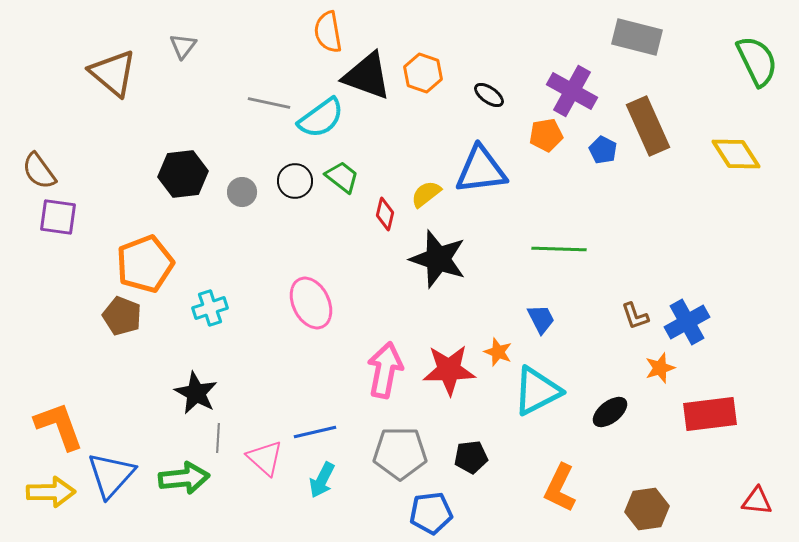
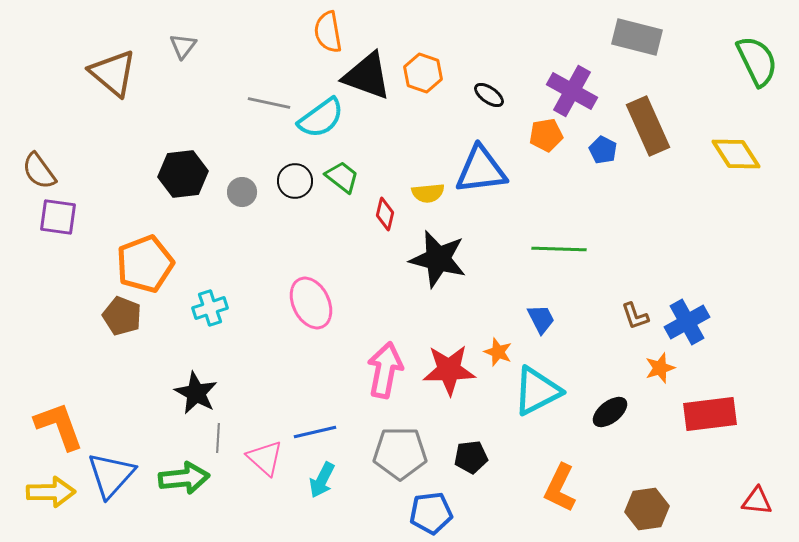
yellow semicircle at (426, 194): moved 2 px right, 1 px up; rotated 148 degrees counterclockwise
black star at (438, 259): rotated 4 degrees counterclockwise
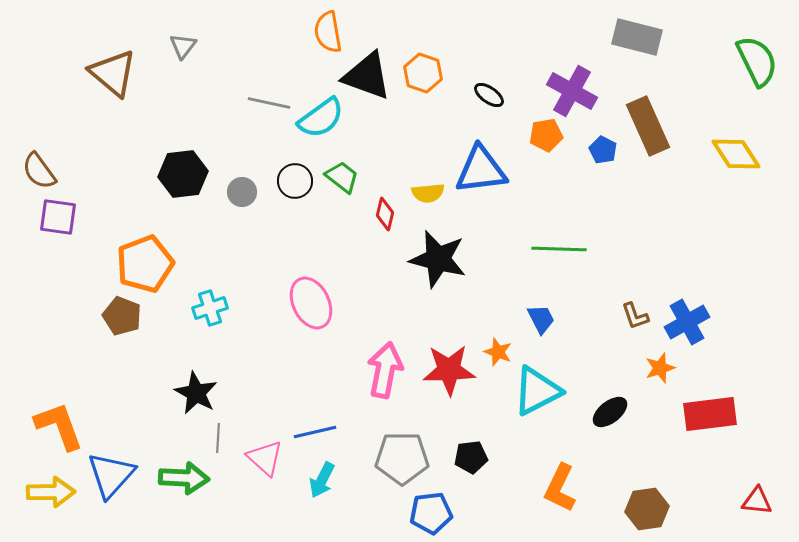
gray pentagon at (400, 453): moved 2 px right, 5 px down
green arrow at (184, 478): rotated 9 degrees clockwise
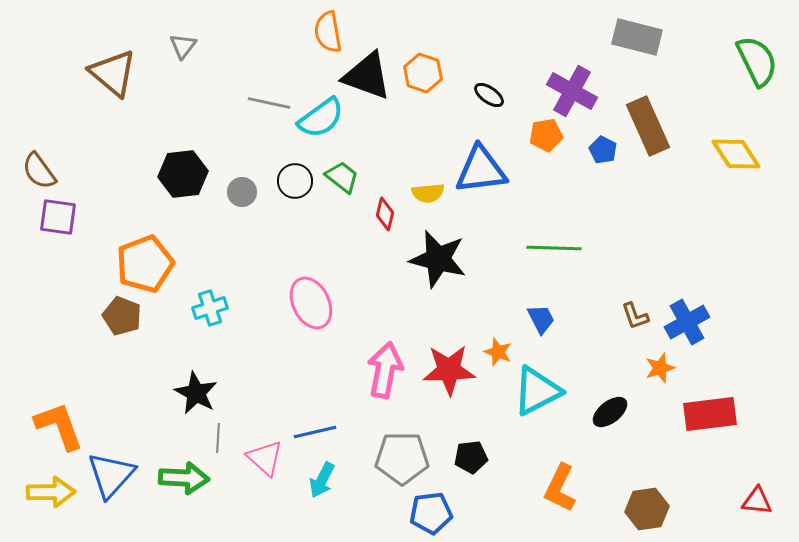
green line at (559, 249): moved 5 px left, 1 px up
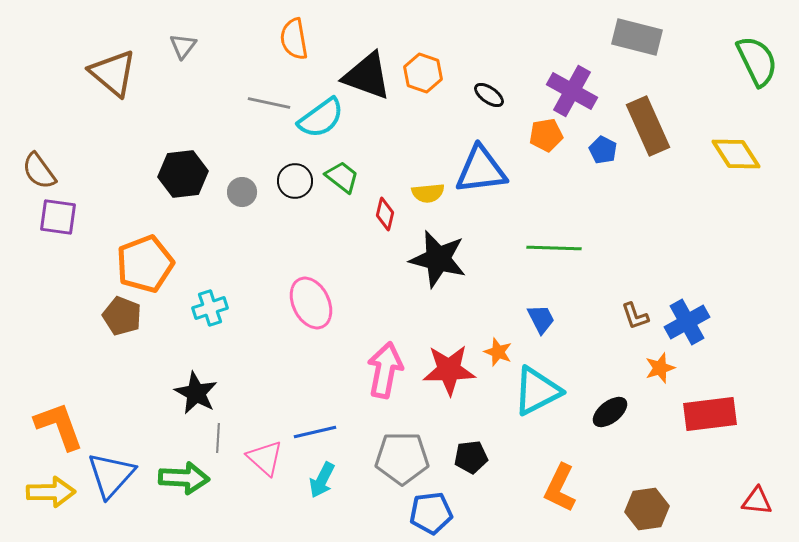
orange semicircle at (328, 32): moved 34 px left, 7 px down
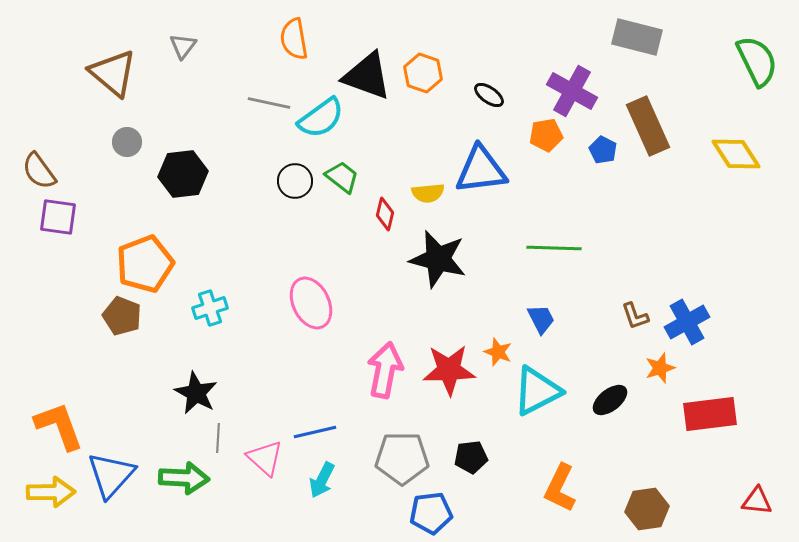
gray circle at (242, 192): moved 115 px left, 50 px up
black ellipse at (610, 412): moved 12 px up
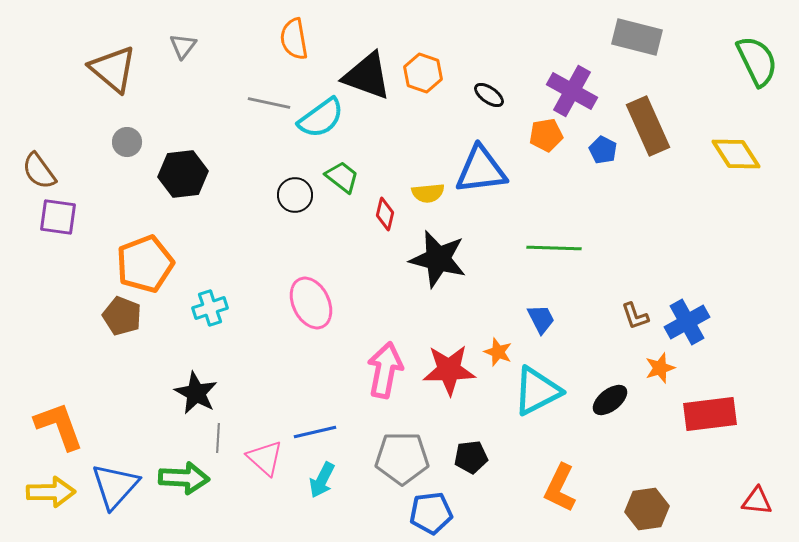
brown triangle at (113, 73): moved 4 px up
black circle at (295, 181): moved 14 px down
blue triangle at (111, 475): moved 4 px right, 11 px down
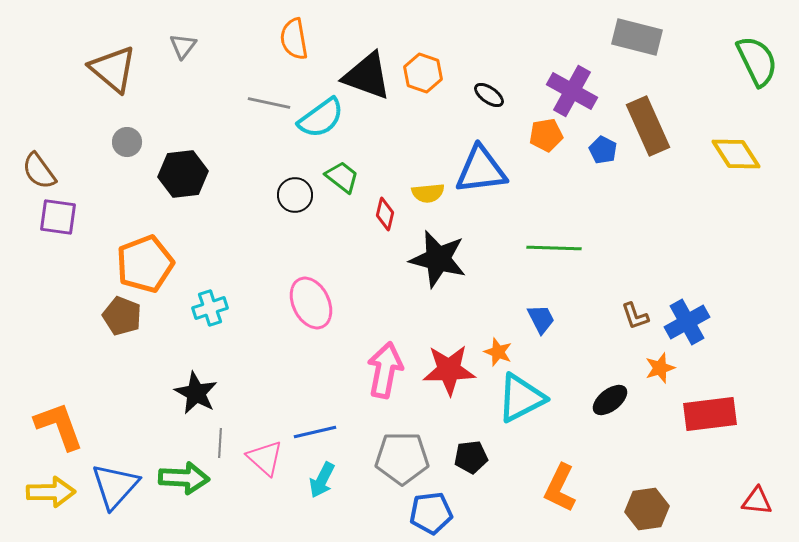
cyan triangle at (537, 391): moved 16 px left, 7 px down
gray line at (218, 438): moved 2 px right, 5 px down
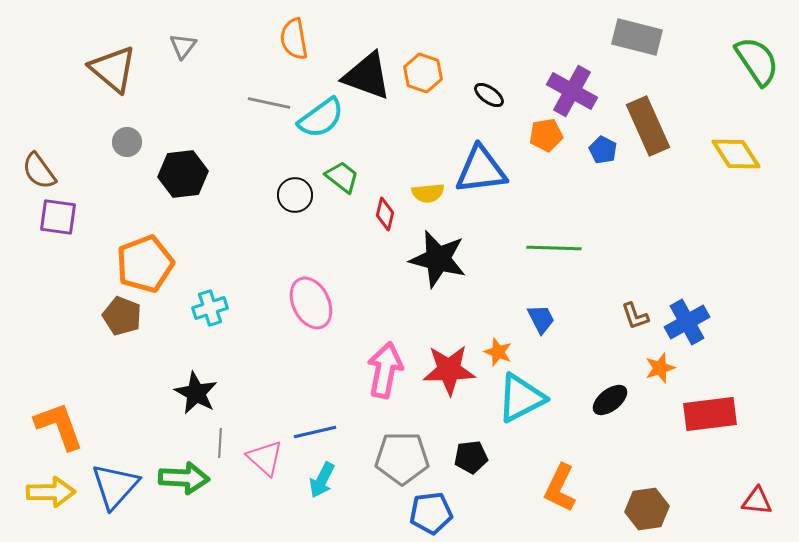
green semicircle at (757, 61): rotated 8 degrees counterclockwise
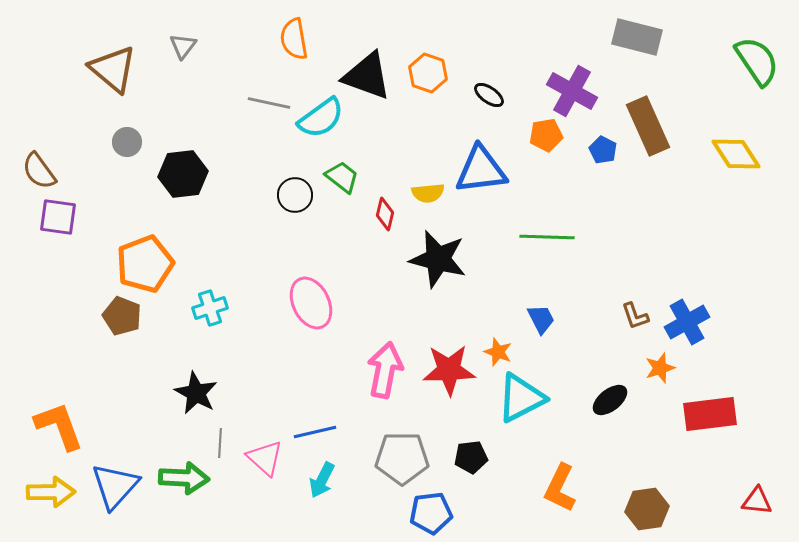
orange hexagon at (423, 73): moved 5 px right
green line at (554, 248): moved 7 px left, 11 px up
